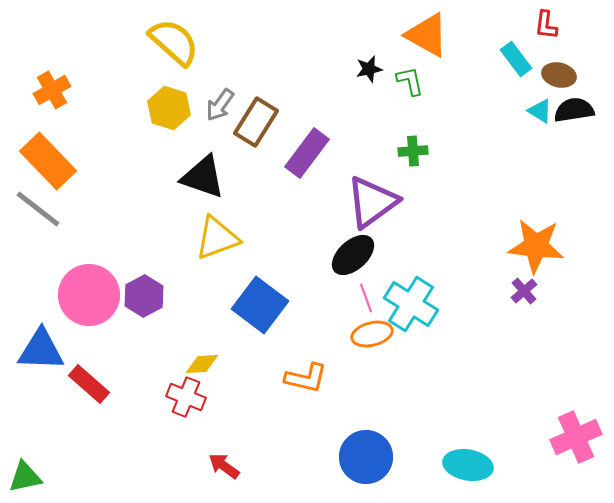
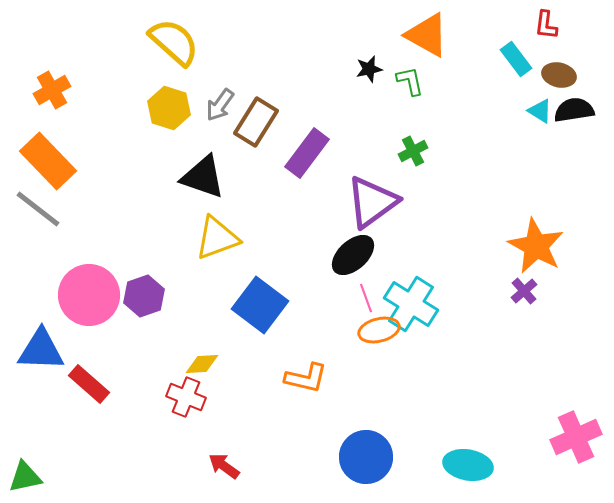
green cross: rotated 24 degrees counterclockwise
orange star: rotated 22 degrees clockwise
purple hexagon: rotated 9 degrees clockwise
orange ellipse: moved 7 px right, 4 px up
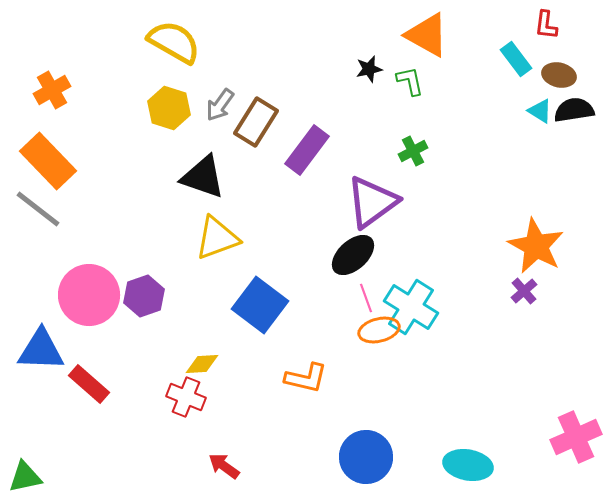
yellow semicircle: rotated 12 degrees counterclockwise
purple rectangle: moved 3 px up
cyan cross: moved 3 px down
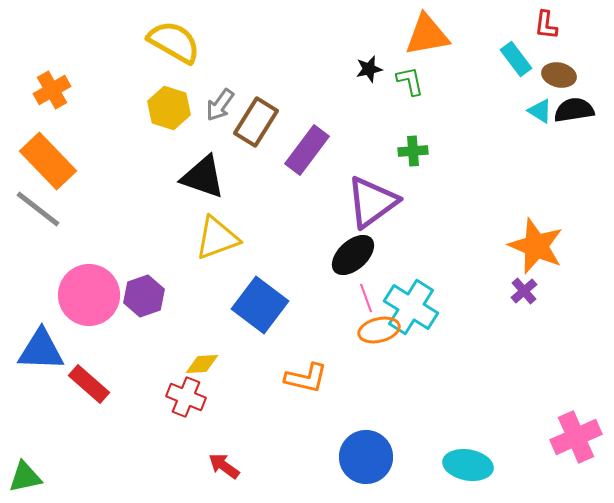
orange triangle: rotated 39 degrees counterclockwise
green cross: rotated 24 degrees clockwise
orange star: rotated 6 degrees counterclockwise
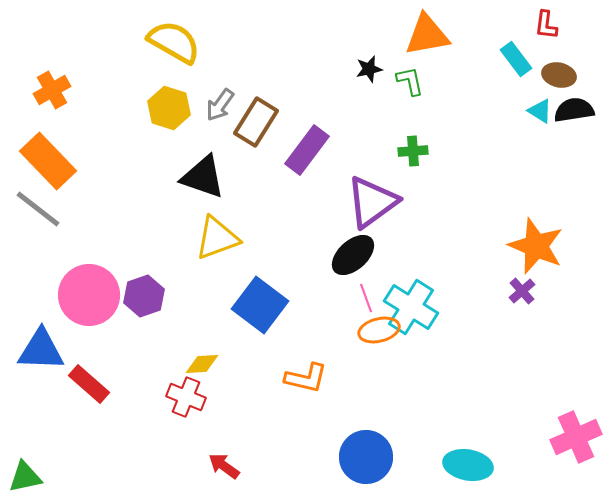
purple cross: moved 2 px left
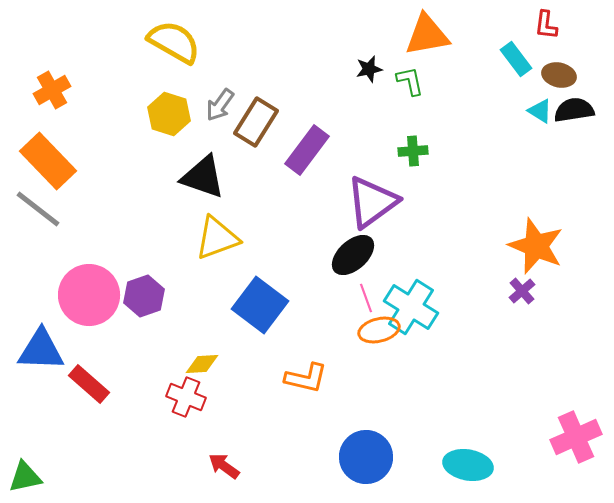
yellow hexagon: moved 6 px down
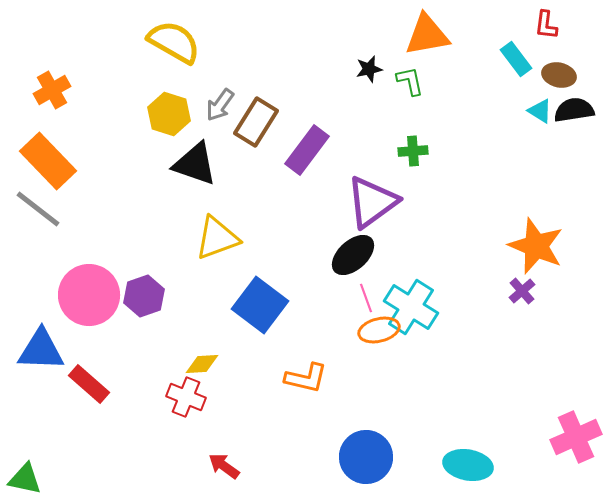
black triangle: moved 8 px left, 13 px up
green triangle: moved 2 px down; rotated 24 degrees clockwise
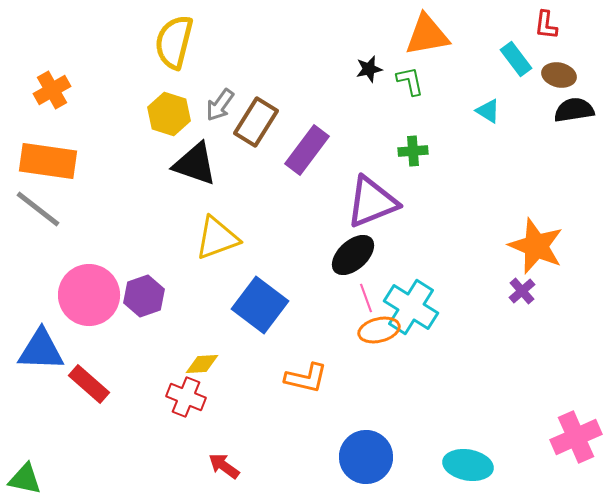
yellow semicircle: rotated 106 degrees counterclockwise
cyan triangle: moved 52 px left
orange rectangle: rotated 38 degrees counterclockwise
purple triangle: rotated 14 degrees clockwise
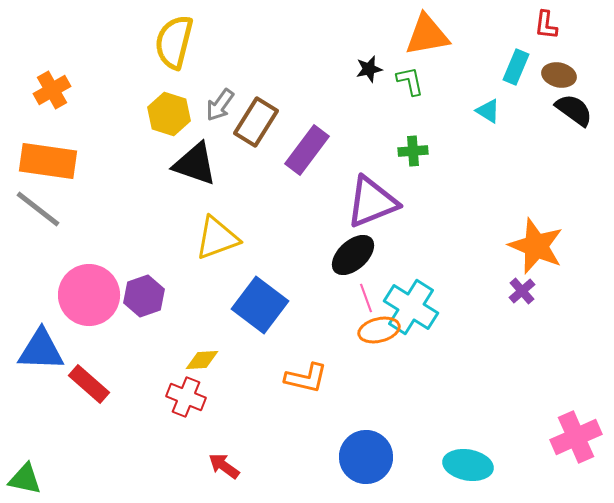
cyan rectangle: moved 8 px down; rotated 60 degrees clockwise
black semicircle: rotated 45 degrees clockwise
yellow diamond: moved 4 px up
